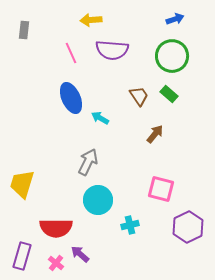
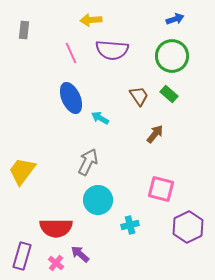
yellow trapezoid: moved 13 px up; rotated 20 degrees clockwise
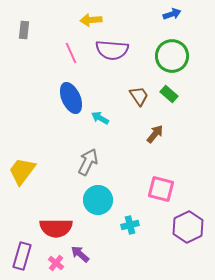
blue arrow: moved 3 px left, 5 px up
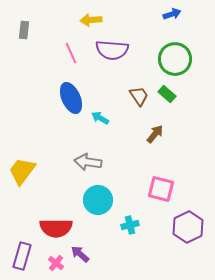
green circle: moved 3 px right, 3 px down
green rectangle: moved 2 px left
gray arrow: rotated 108 degrees counterclockwise
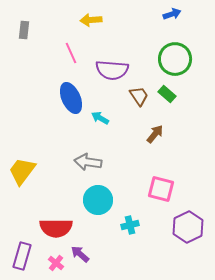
purple semicircle: moved 20 px down
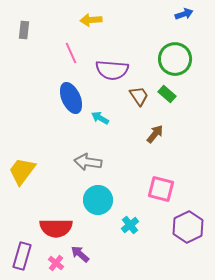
blue arrow: moved 12 px right
cyan cross: rotated 24 degrees counterclockwise
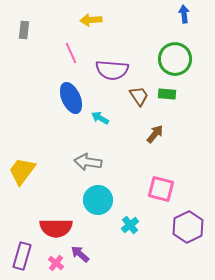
blue arrow: rotated 78 degrees counterclockwise
green rectangle: rotated 36 degrees counterclockwise
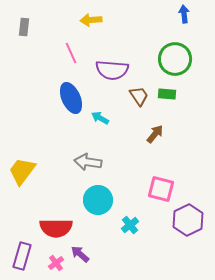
gray rectangle: moved 3 px up
purple hexagon: moved 7 px up
pink cross: rotated 14 degrees clockwise
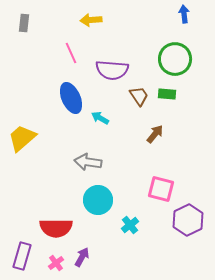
gray rectangle: moved 4 px up
yellow trapezoid: moved 33 px up; rotated 12 degrees clockwise
purple arrow: moved 2 px right, 3 px down; rotated 78 degrees clockwise
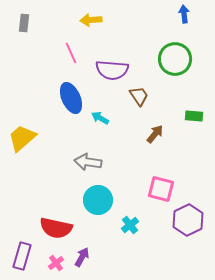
green rectangle: moved 27 px right, 22 px down
red semicircle: rotated 12 degrees clockwise
